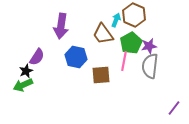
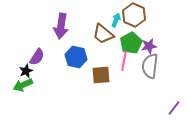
brown trapezoid: rotated 15 degrees counterclockwise
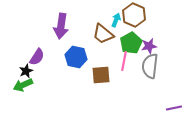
purple line: rotated 42 degrees clockwise
